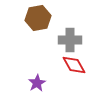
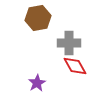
gray cross: moved 1 px left, 3 px down
red diamond: moved 1 px right, 1 px down
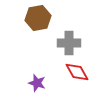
red diamond: moved 2 px right, 6 px down
purple star: rotated 24 degrees counterclockwise
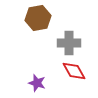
red diamond: moved 3 px left, 1 px up
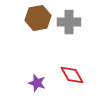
gray cross: moved 21 px up
red diamond: moved 2 px left, 4 px down
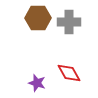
brown hexagon: rotated 10 degrees clockwise
red diamond: moved 3 px left, 2 px up
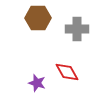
gray cross: moved 8 px right, 7 px down
red diamond: moved 2 px left, 1 px up
